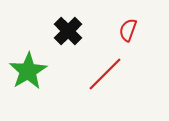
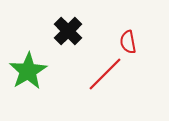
red semicircle: moved 12 px down; rotated 30 degrees counterclockwise
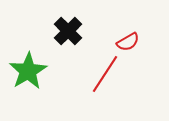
red semicircle: rotated 110 degrees counterclockwise
red line: rotated 12 degrees counterclockwise
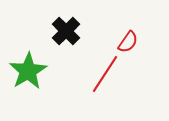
black cross: moved 2 px left
red semicircle: rotated 25 degrees counterclockwise
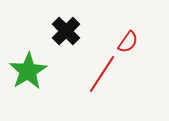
red line: moved 3 px left
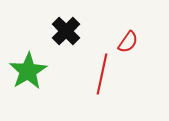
red line: rotated 21 degrees counterclockwise
